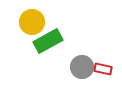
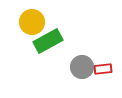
red rectangle: rotated 18 degrees counterclockwise
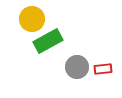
yellow circle: moved 3 px up
gray circle: moved 5 px left
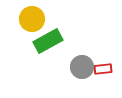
gray circle: moved 5 px right
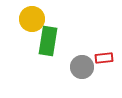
green rectangle: rotated 52 degrees counterclockwise
red rectangle: moved 1 px right, 11 px up
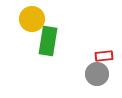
red rectangle: moved 2 px up
gray circle: moved 15 px right, 7 px down
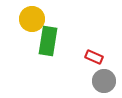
red rectangle: moved 10 px left, 1 px down; rotated 30 degrees clockwise
gray circle: moved 7 px right, 7 px down
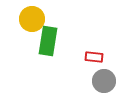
red rectangle: rotated 18 degrees counterclockwise
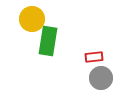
red rectangle: rotated 12 degrees counterclockwise
gray circle: moved 3 px left, 3 px up
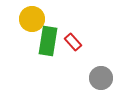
red rectangle: moved 21 px left, 15 px up; rotated 54 degrees clockwise
